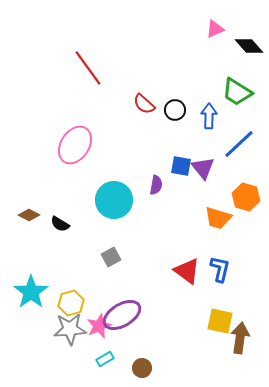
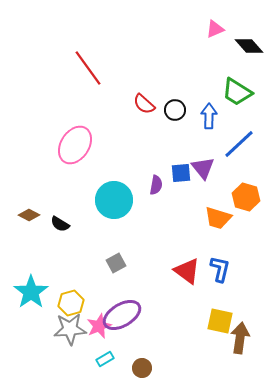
blue square: moved 7 px down; rotated 15 degrees counterclockwise
gray square: moved 5 px right, 6 px down
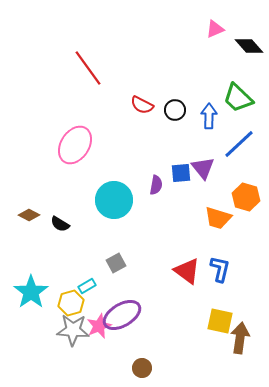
green trapezoid: moved 1 px right, 6 px down; rotated 12 degrees clockwise
red semicircle: moved 2 px left, 1 px down; rotated 15 degrees counterclockwise
gray star: moved 3 px right, 1 px down; rotated 8 degrees clockwise
cyan rectangle: moved 18 px left, 73 px up
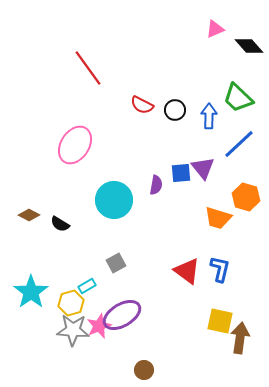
brown circle: moved 2 px right, 2 px down
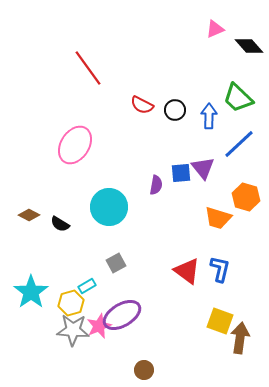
cyan circle: moved 5 px left, 7 px down
yellow square: rotated 8 degrees clockwise
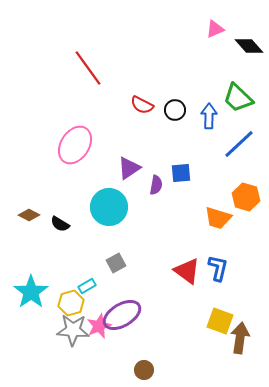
purple triangle: moved 74 px left; rotated 35 degrees clockwise
blue L-shape: moved 2 px left, 1 px up
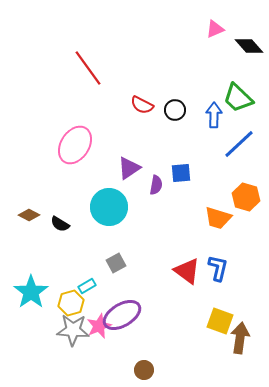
blue arrow: moved 5 px right, 1 px up
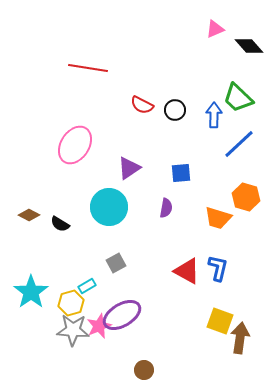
red line: rotated 45 degrees counterclockwise
purple semicircle: moved 10 px right, 23 px down
red triangle: rotated 8 degrees counterclockwise
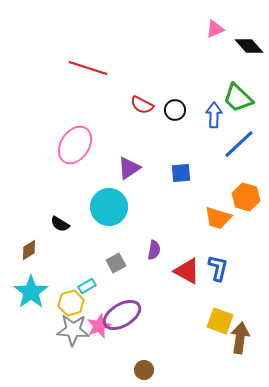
red line: rotated 9 degrees clockwise
purple semicircle: moved 12 px left, 42 px down
brown diamond: moved 35 px down; rotated 60 degrees counterclockwise
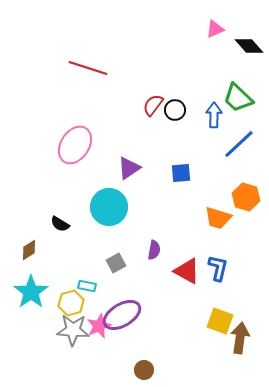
red semicircle: moved 11 px right; rotated 100 degrees clockwise
cyan rectangle: rotated 42 degrees clockwise
